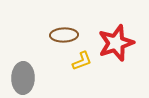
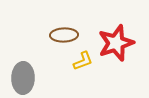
yellow L-shape: moved 1 px right
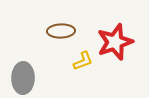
brown ellipse: moved 3 px left, 4 px up
red star: moved 1 px left, 1 px up
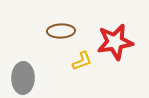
red star: rotated 9 degrees clockwise
yellow L-shape: moved 1 px left
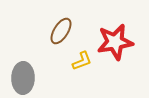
brown ellipse: rotated 56 degrees counterclockwise
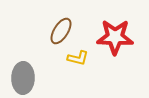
red star: moved 5 px up; rotated 12 degrees clockwise
yellow L-shape: moved 4 px left, 3 px up; rotated 35 degrees clockwise
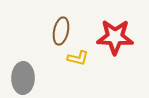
brown ellipse: rotated 20 degrees counterclockwise
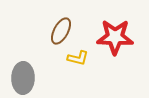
brown ellipse: rotated 16 degrees clockwise
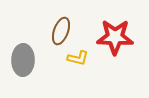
brown ellipse: rotated 8 degrees counterclockwise
gray ellipse: moved 18 px up
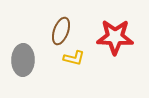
yellow L-shape: moved 4 px left
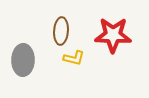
brown ellipse: rotated 16 degrees counterclockwise
red star: moved 2 px left, 2 px up
